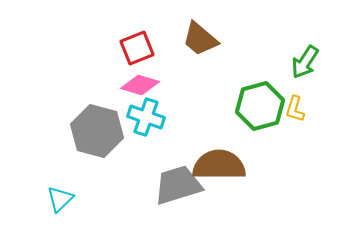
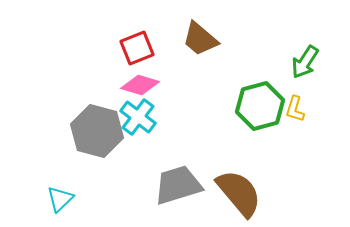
cyan cross: moved 8 px left; rotated 18 degrees clockwise
brown semicircle: moved 20 px right, 28 px down; rotated 50 degrees clockwise
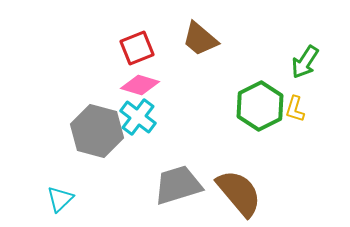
green hexagon: rotated 12 degrees counterclockwise
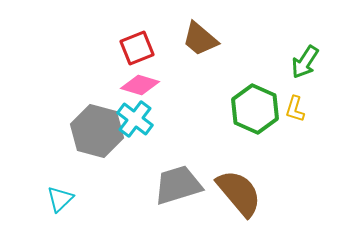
green hexagon: moved 5 px left, 3 px down; rotated 9 degrees counterclockwise
cyan cross: moved 3 px left, 2 px down
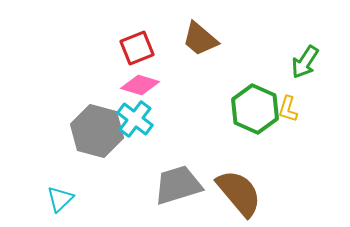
yellow L-shape: moved 7 px left
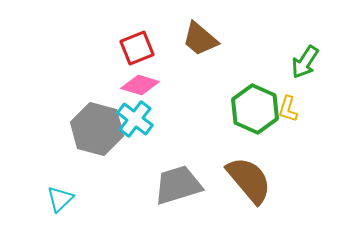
gray hexagon: moved 2 px up
brown semicircle: moved 10 px right, 13 px up
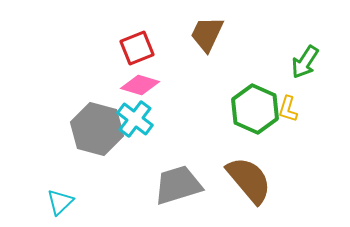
brown trapezoid: moved 7 px right, 5 px up; rotated 75 degrees clockwise
cyan triangle: moved 3 px down
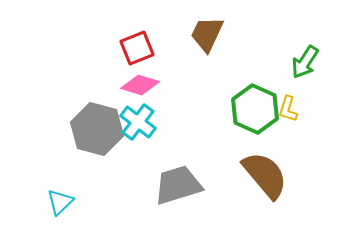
cyan cross: moved 3 px right, 3 px down
brown semicircle: moved 16 px right, 5 px up
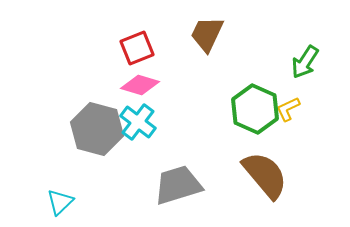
yellow L-shape: rotated 48 degrees clockwise
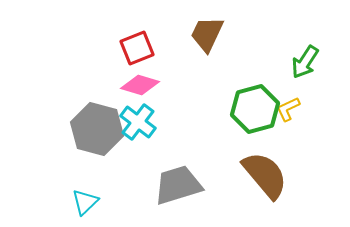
green hexagon: rotated 21 degrees clockwise
cyan triangle: moved 25 px right
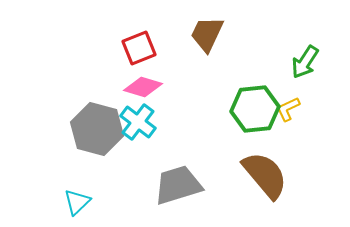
red square: moved 2 px right
pink diamond: moved 3 px right, 2 px down
green hexagon: rotated 9 degrees clockwise
cyan triangle: moved 8 px left
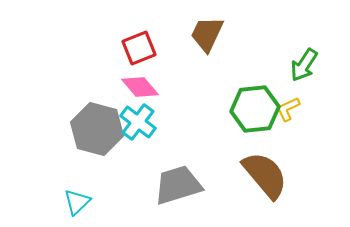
green arrow: moved 1 px left, 3 px down
pink diamond: moved 3 px left; rotated 33 degrees clockwise
